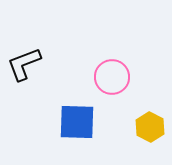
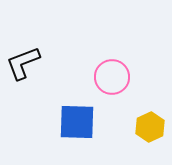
black L-shape: moved 1 px left, 1 px up
yellow hexagon: rotated 8 degrees clockwise
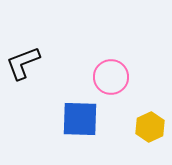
pink circle: moved 1 px left
blue square: moved 3 px right, 3 px up
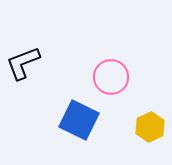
blue square: moved 1 px left, 1 px down; rotated 24 degrees clockwise
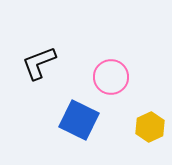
black L-shape: moved 16 px right
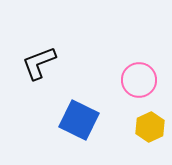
pink circle: moved 28 px right, 3 px down
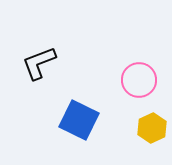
yellow hexagon: moved 2 px right, 1 px down
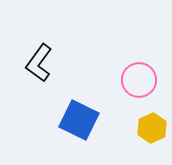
black L-shape: rotated 33 degrees counterclockwise
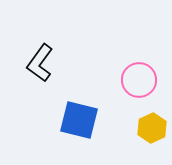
black L-shape: moved 1 px right
blue square: rotated 12 degrees counterclockwise
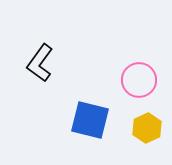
blue square: moved 11 px right
yellow hexagon: moved 5 px left
